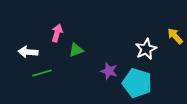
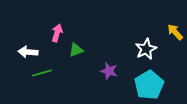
yellow arrow: moved 4 px up
cyan pentagon: moved 12 px right, 2 px down; rotated 24 degrees clockwise
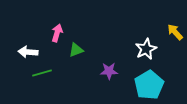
purple star: rotated 18 degrees counterclockwise
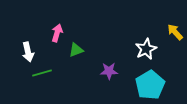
white arrow: rotated 108 degrees counterclockwise
cyan pentagon: moved 1 px right
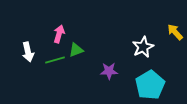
pink arrow: moved 2 px right, 1 px down
white star: moved 3 px left, 2 px up
green line: moved 13 px right, 13 px up
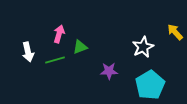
green triangle: moved 4 px right, 3 px up
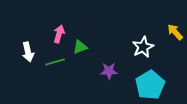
green line: moved 2 px down
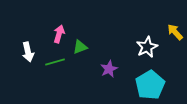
white star: moved 4 px right
purple star: moved 2 px up; rotated 24 degrees counterclockwise
